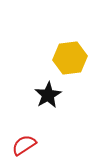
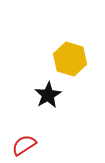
yellow hexagon: moved 1 px down; rotated 24 degrees clockwise
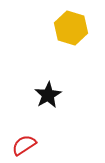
yellow hexagon: moved 1 px right, 31 px up
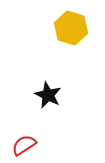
black star: rotated 16 degrees counterclockwise
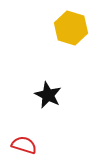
red semicircle: rotated 50 degrees clockwise
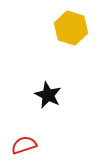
red semicircle: rotated 35 degrees counterclockwise
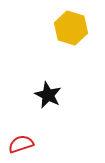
red semicircle: moved 3 px left, 1 px up
